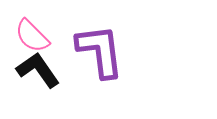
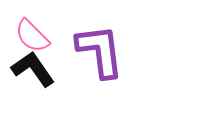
black L-shape: moved 5 px left, 1 px up
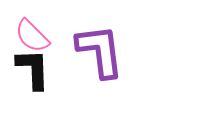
black L-shape: rotated 33 degrees clockwise
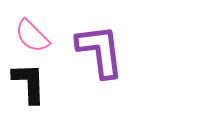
black L-shape: moved 4 px left, 14 px down
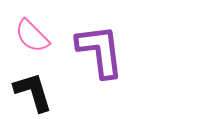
black L-shape: moved 4 px right, 9 px down; rotated 15 degrees counterclockwise
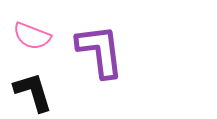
pink semicircle: rotated 24 degrees counterclockwise
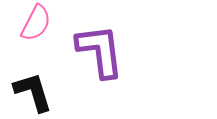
pink semicircle: moved 4 px right, 13 px up; rotated 84 degrees counterclockwise
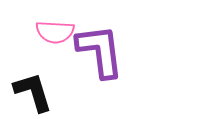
pink semicircle: moved 19 px right, 9 px down; rotated 66 degrees clockwise
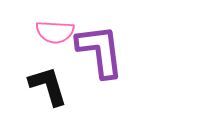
black L-shape: moved 15 px right, 6 px up
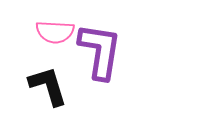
purple L-shape: rotated 16 degrees clockwise
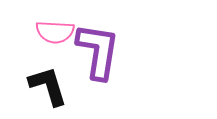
purple L-shape: moved 2 px left
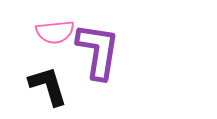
pink semicircle: rotated 9 degrees counterclockwise
